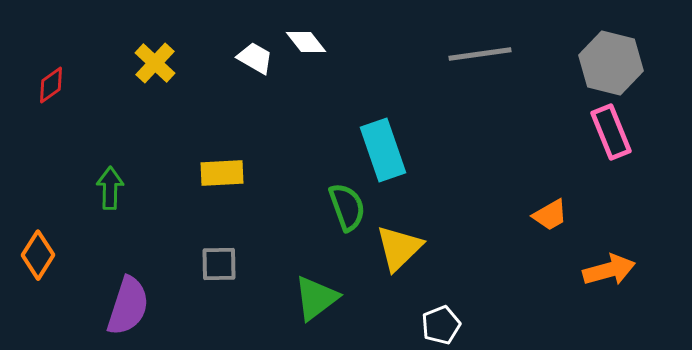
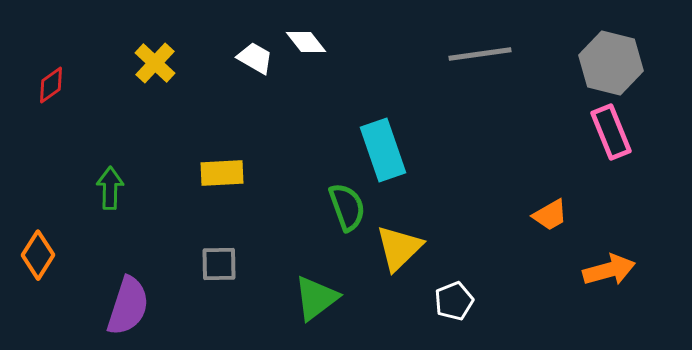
white pentagon: moved 13 px right, 24 px up
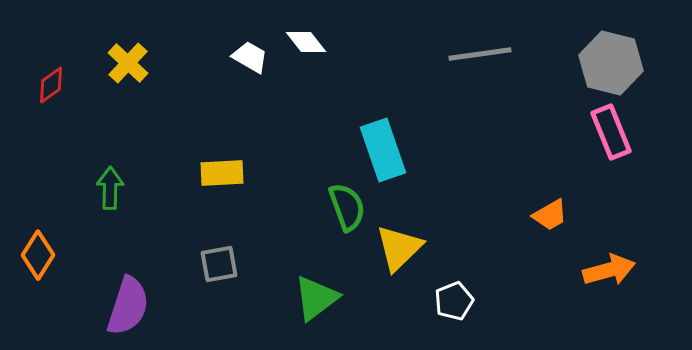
white trapezoid: moved 5 px left, 1 px up
yellow cross: moved 27 px left
gray square: rotated 9 degrees counterclockwise
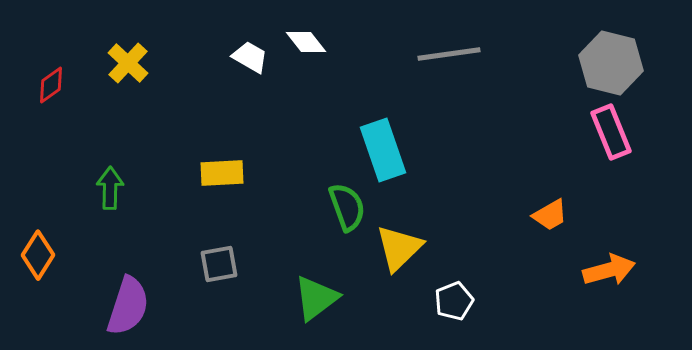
gray line: moved 31 px left
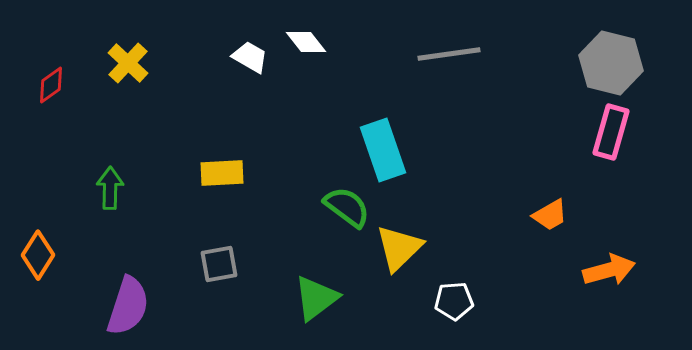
pink rectangle: rotated 38 degrees clockwise
green semicircle: rotated 33 degrees counterclockwise
white pentagon: rotated 18 degrees clockwise
